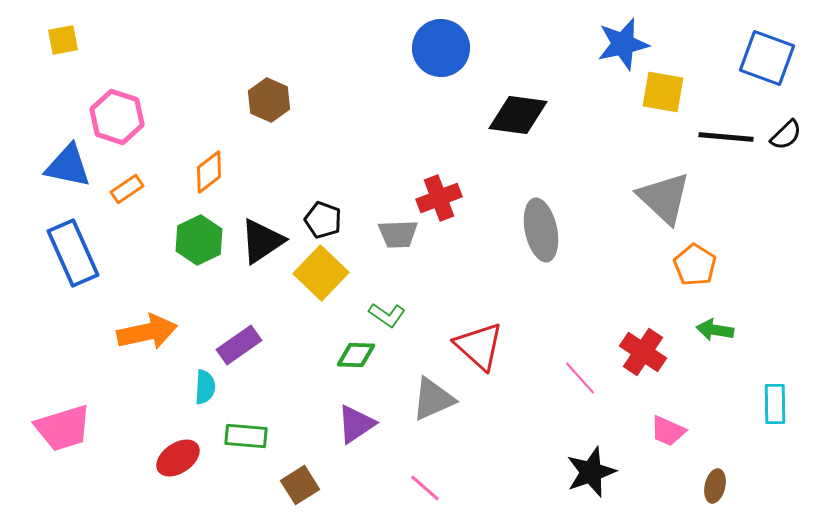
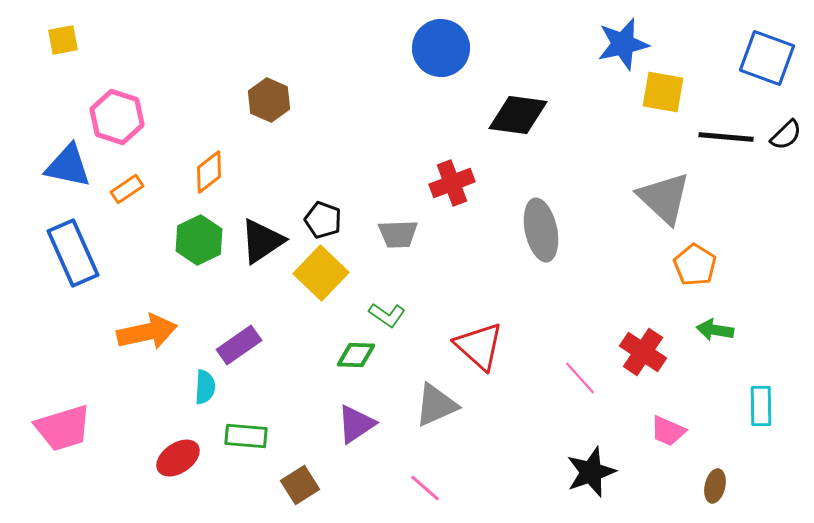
red cross at (439, 198): moved 13 px right, 15 px up
gray triangle at (433, 399): moved 3 px right, 6 px down
cyan rectangle at (775, 404): moved 14 px left, 2 px down
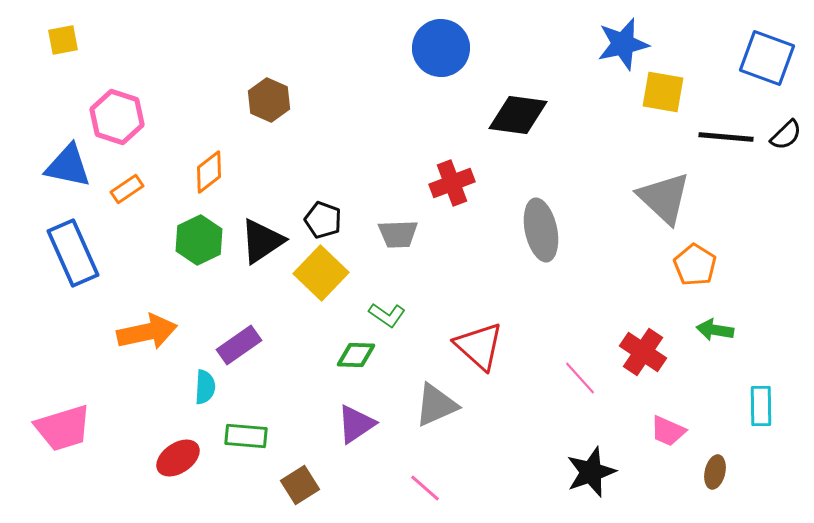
brown ellipse at (715, 486): moved 14 px up
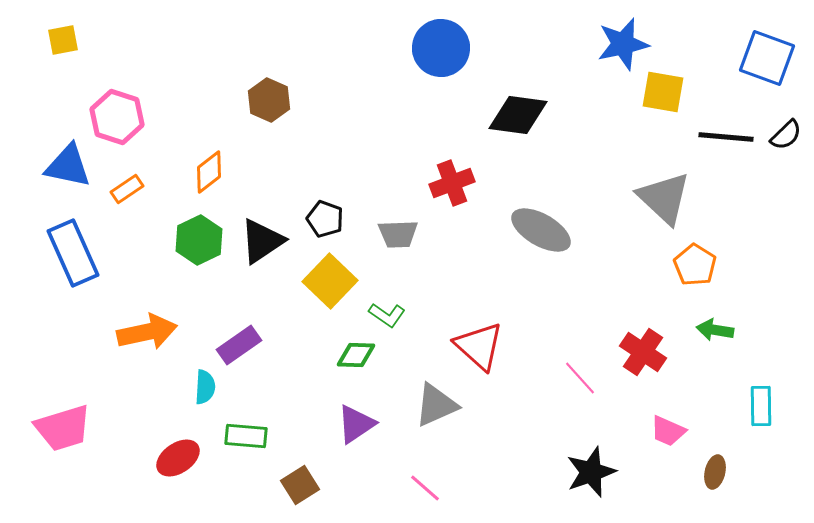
black pentagon at (323, 220): moved 2 px right, 1 px up
gray ellipse at (541, 230): rotated 48 degrees counterclockwise
yellow square at (321, 273): moved 9 px right, 8 px down
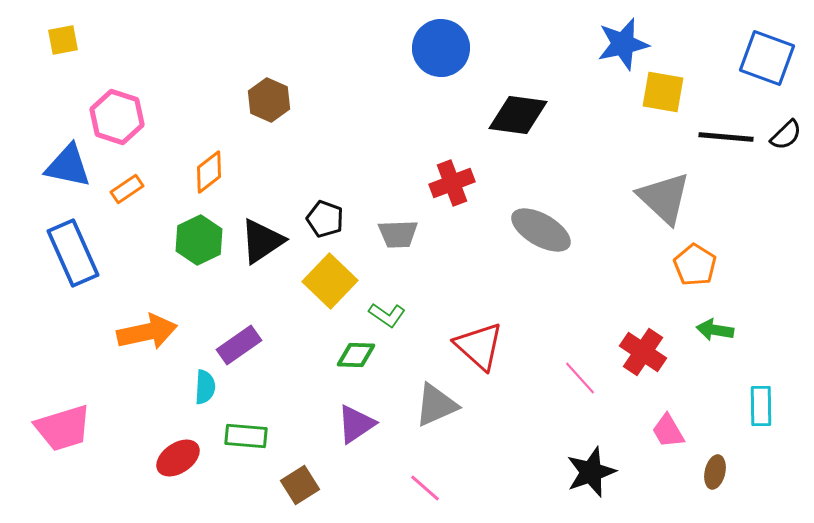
pink trapezoid at (668, 431): rotated 36 degrees clockwise
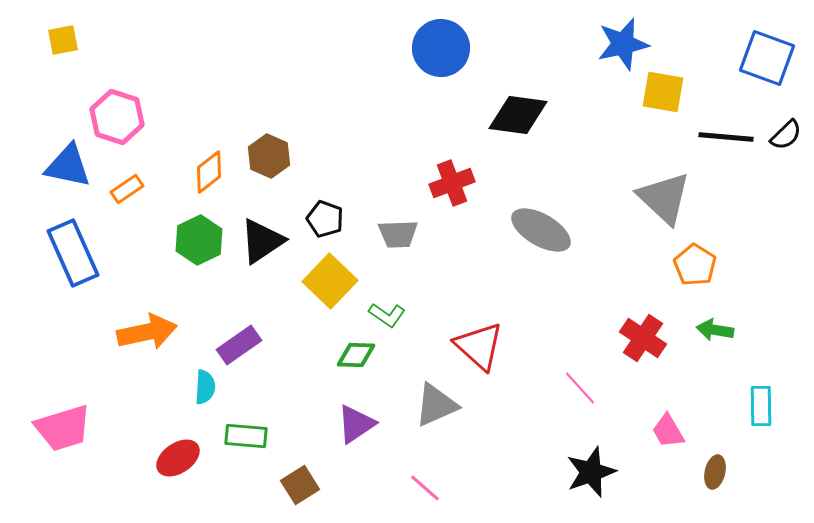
brown hexagon at (269, 100): moved 56 px down
red cross at (643, 352): moved 14 px up
pink line at (580, 378): moved 10 px down
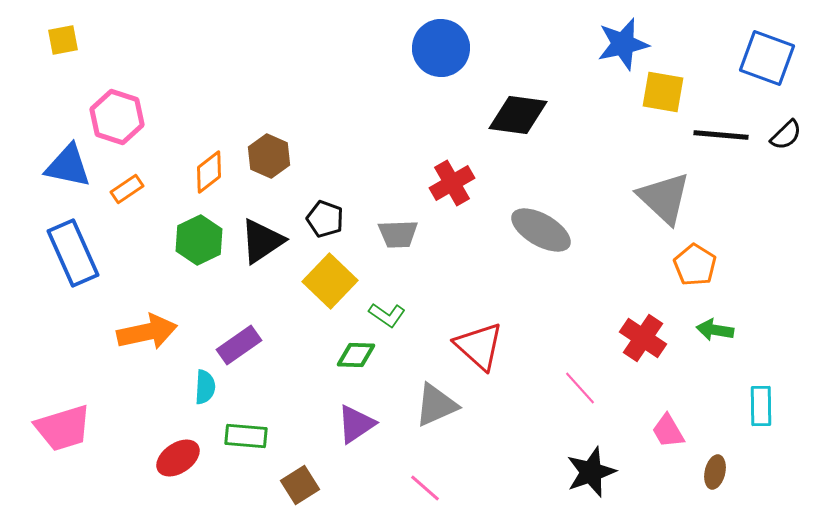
black line at (726, 137): moved 5 px left, 2 px up
red cross at (452, 183): rotated 9 degrees counterclockwise
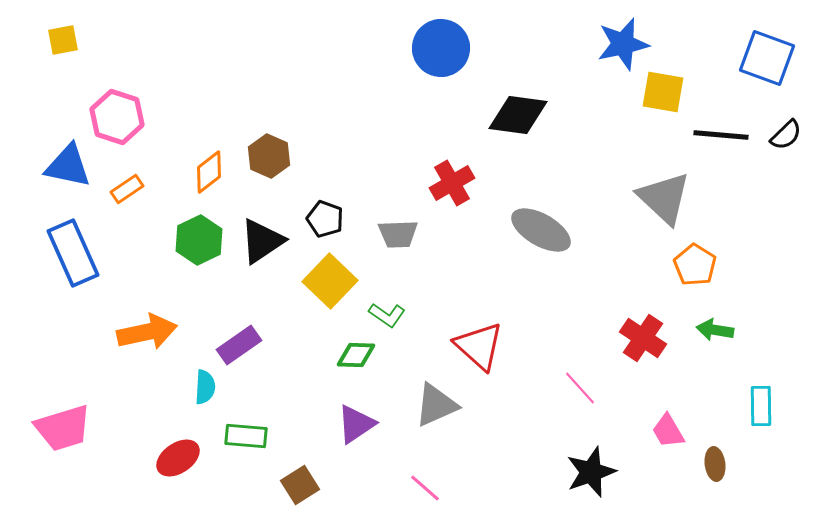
brown ellipse at (715, 472): moved 8 px up; rotated 20 degrees counterclockwise
